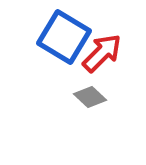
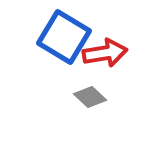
red arrow: moved 3 px right; rotated 36 degrees clockwise
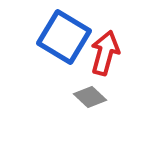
red arrow: rotated 66 degrees counterclockwise
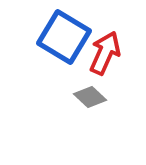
red arrow: rotated 9 degrees clockwise
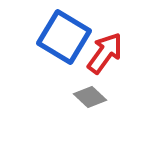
red arrow: rotated 12 degrees clockwise
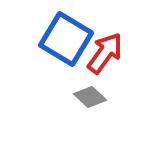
blue square: moved 2 px right, 2 px down
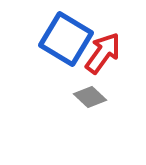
red arrow: moved 2 px left
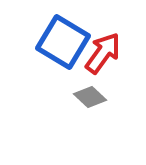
blue square: moved 3 px left, 3 px down
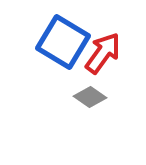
gray diamond: rotated 8 degrees counterclockwise
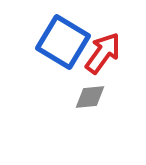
gray diamond: rotated 40 degrees counterclockwise
